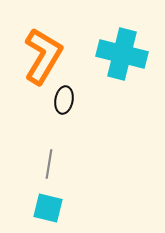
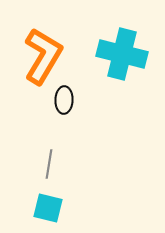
black ellipse: rotated 8 degrees counterclockwise
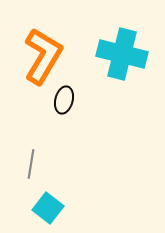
black ellipse: rotated 12 degrees clockwise
gray line: moved 18 px left
cyan square: rotated 24 degrees clockwise
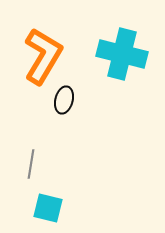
cyan square: rotated 24 degrees counterclockwise
